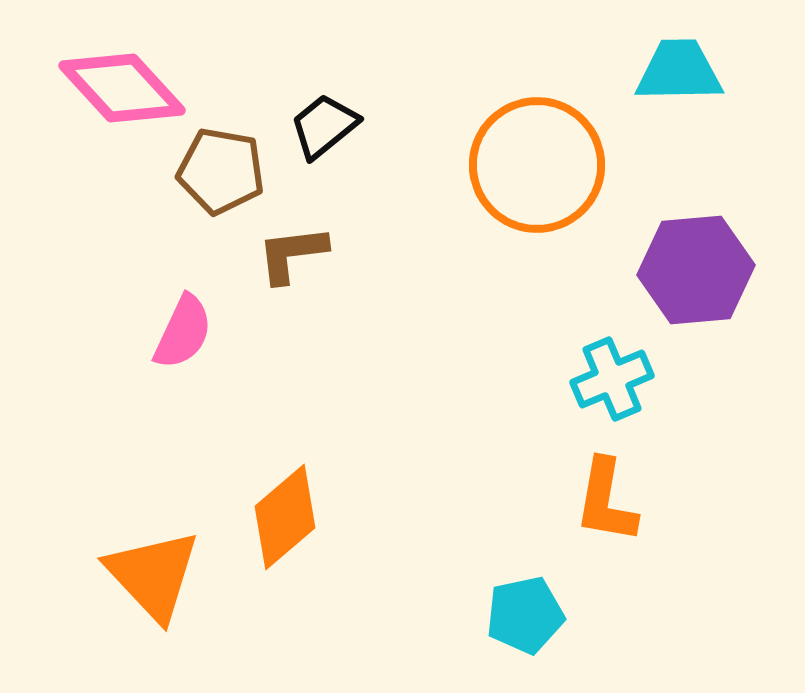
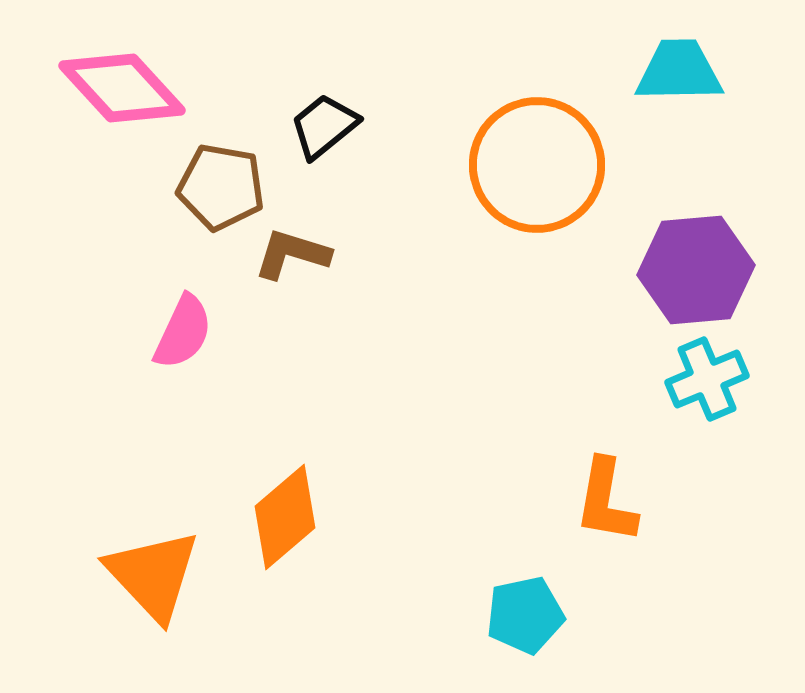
brown pentagon: moved 16 px down
brown L-shape: rotated 24 degrees clockwise
cyan cross: moved 95 px right
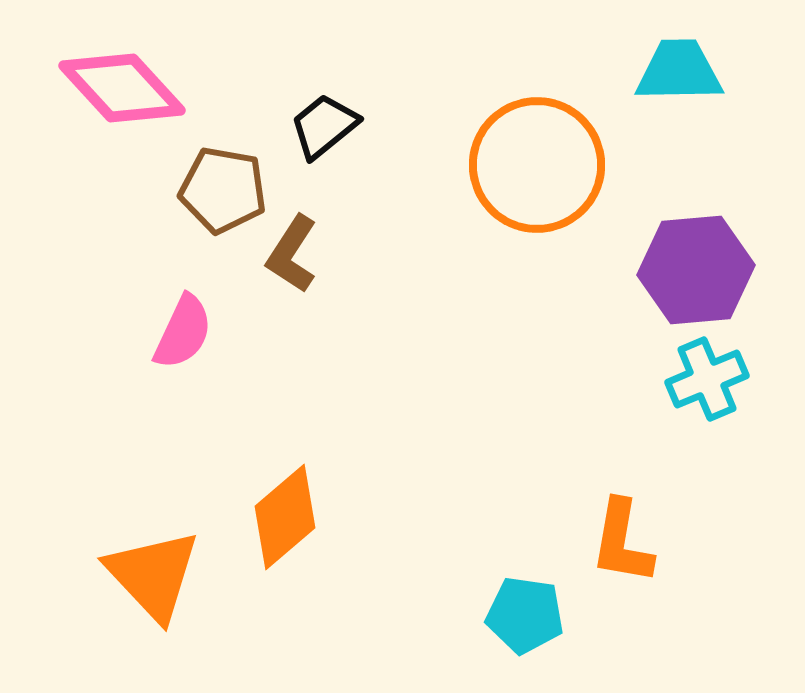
brown pentagon: moved 2 px right, 3 px down
brown L-shape: rotated 74 degrees counterclockwise
orange L-shape: moved 16 px right, 41 px down
cyan pentagon: rotated 20 degrees clockwise
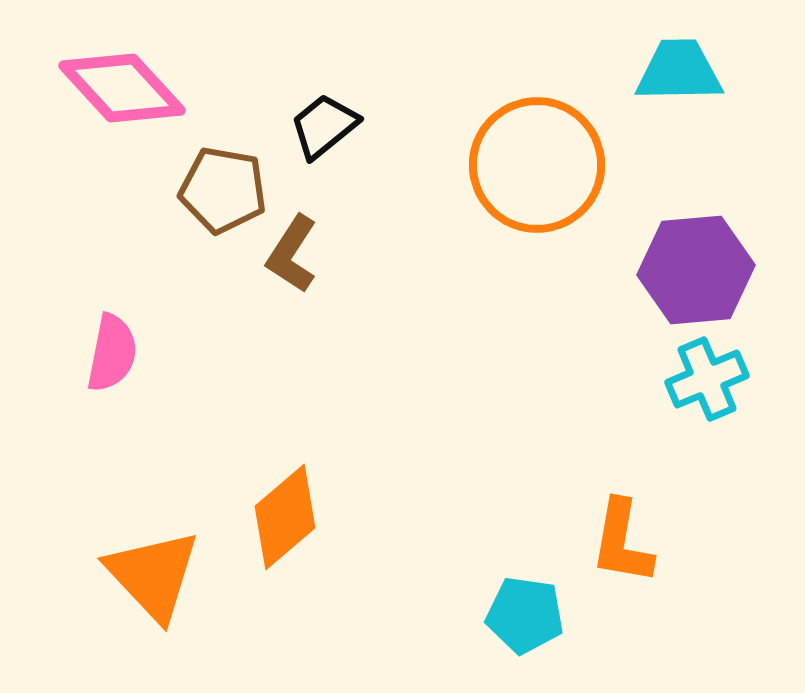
pink semicircle: moved 71 px left, 21 px down; rotated 14 degrees counterclockwise
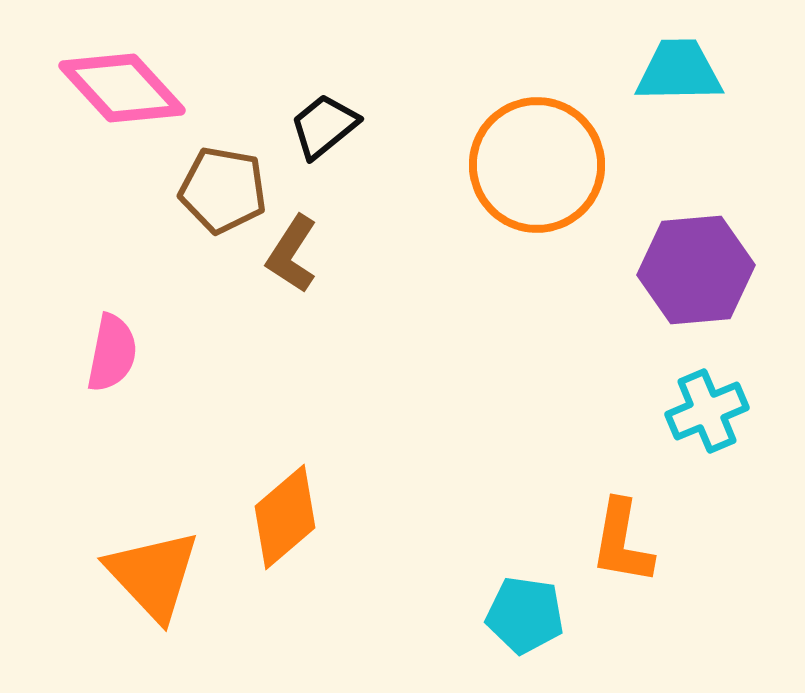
cyan cross: moved 32 px down
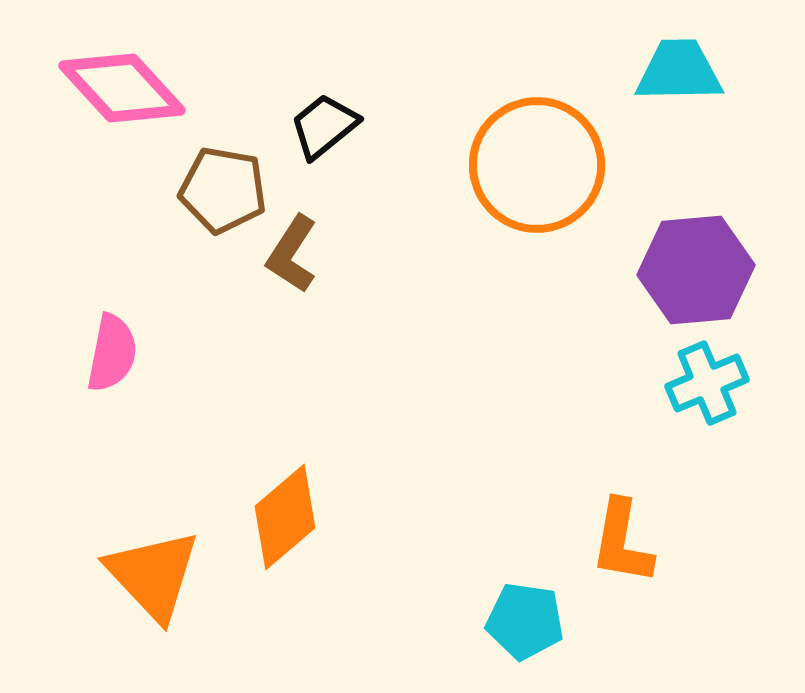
cyan cross: moved 28 px up
cyan pentagon: moved 6 px down
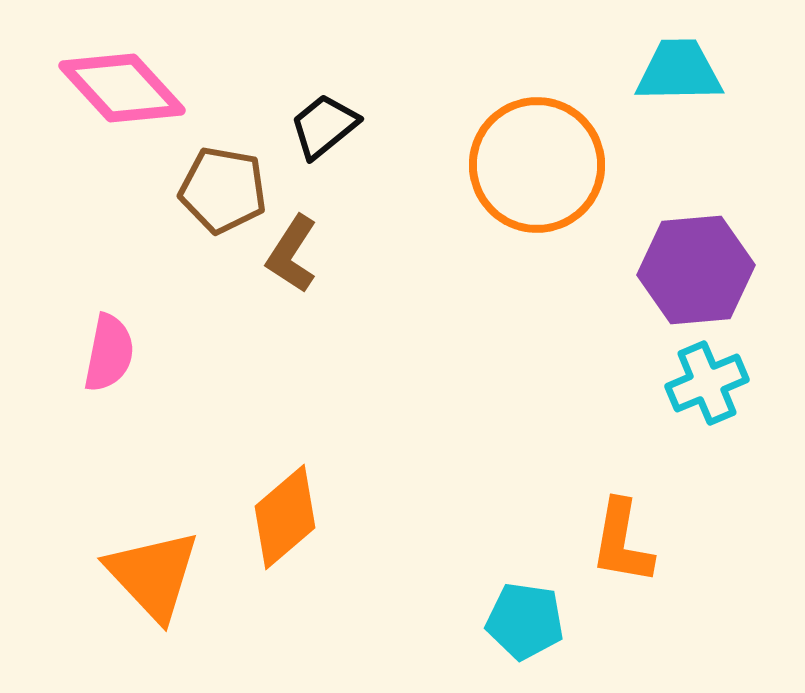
pink semicircle: moved 3 px left
